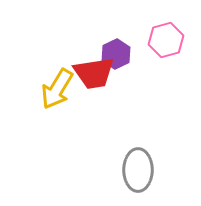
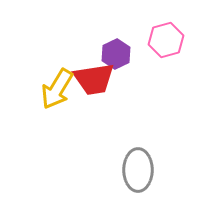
red trapezoid: moved 6 px down
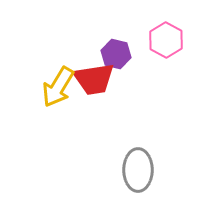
pink hexagon: rotated 16 degrees counterclockwise
purple hexagon: rotated 20 degrees counterclockwise
yellow arrow: moved 1 px right, 2 px up
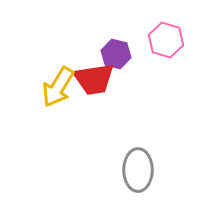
pink hexagon: rotated 12 degrees counterclockwise
